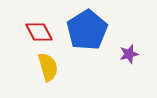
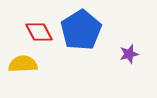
blue pentagon: moved 6 px left
yellow semicircle: moved 25 px left, 3 px up; rotated 76 degrees counterclockwise
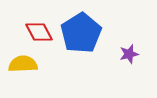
blue pentagon: moved 3 px down
